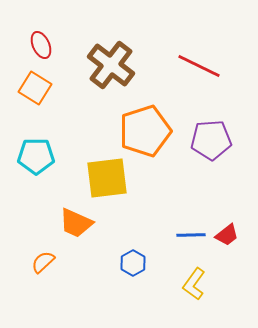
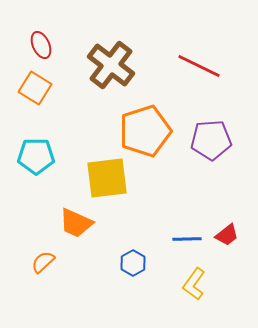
blue line: moved 4 px left, 4 px down
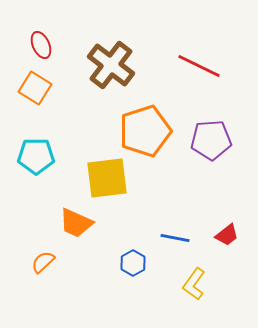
blue line: moved 12 px left, 1 px up; rotated 12 degrees clockwise
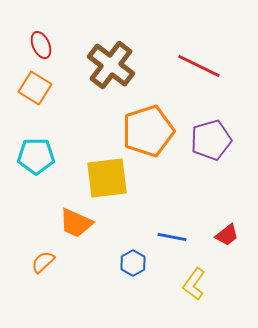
orange pentagon: moved 3 px right
purple pentagon: rotated 12 degrees counterclockwise
blue line: moved 3 px left, 1 px up
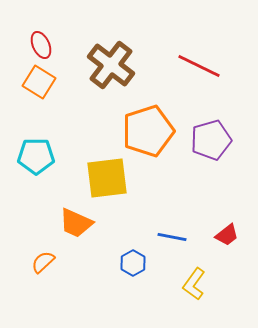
orange square: moved 4 px right, 6 px up
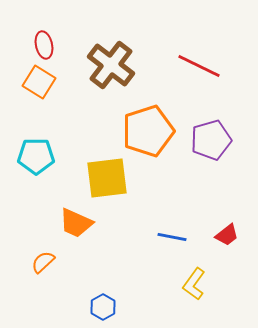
red ellipse: moved 3 px right; rotated 12 degrees clockwise
blue hexagon: moved 30 px left, 44 px down
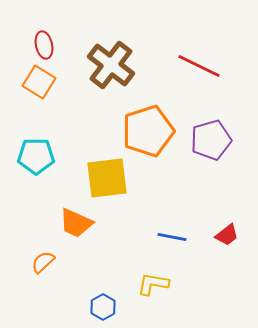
yellow L-shape: moved 41 px left; rotated 64 degrees clockwise
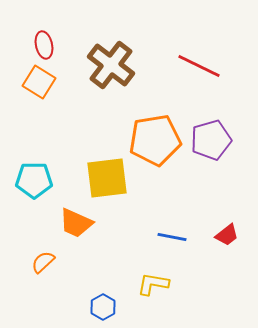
orange pentagon: moved 7 px right, 9 px down; rotated 9 degrees clockwise
cyan pentagon: moved 2 px left, 24 px down
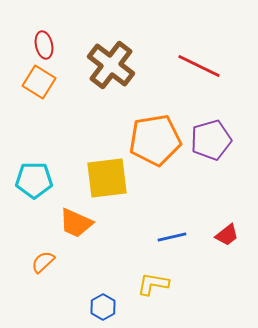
blue line: rotated 24 degrees counterclockwise
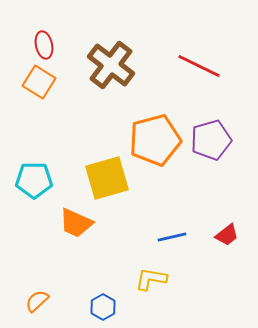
orange pentagon: rotated 6 degrees counterclockwise
yellow square: rotated 9 degrees counterclockwise
orange semicircle: moved 6 px left, 39 px down
yellow L-shape: moved 2 px left, 5 px up
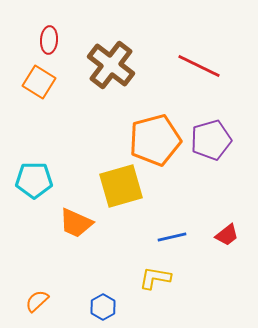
red ellipse: moved 5 px right, 5 px up; rotated 16 degrees clockwise
yellow square: moved 14 px right, 8 px down
yellow L-shape: moved 4 px right, 1 px up
